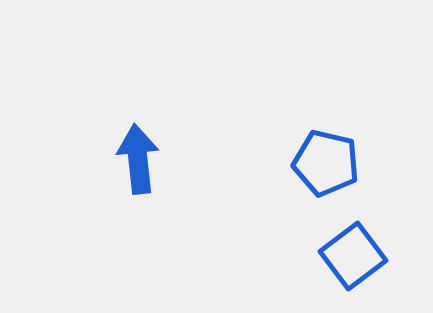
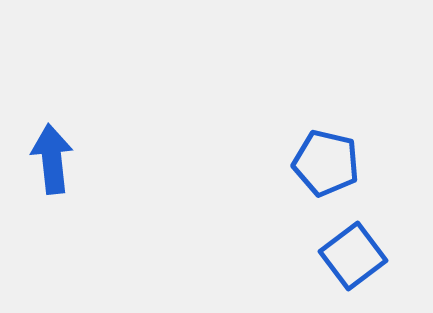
blue arrow: moved 86 px left
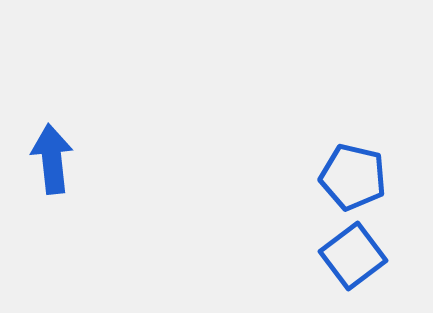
blue pentagon: moved 27 px right, 14 px down
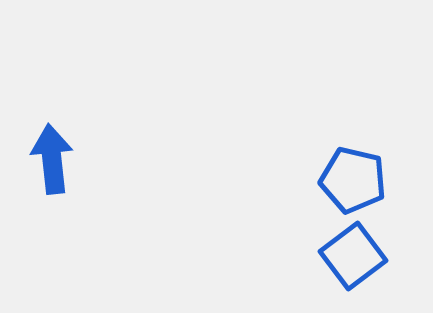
blue pentagon: moved 3 px down
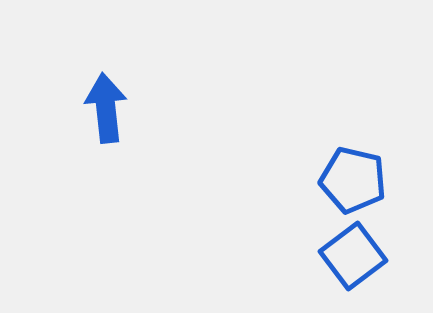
blue arrow: moved 54 px right, 51 px up
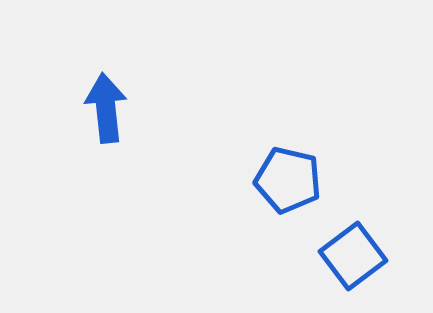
blue pentagon: moved 65 px left
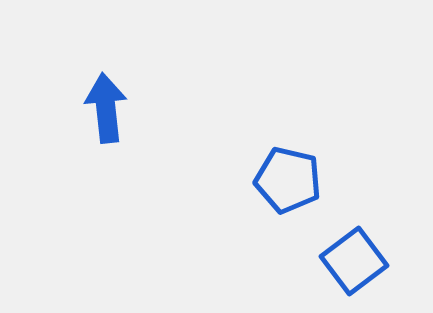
blue square: moved 1 px right, 5 px down
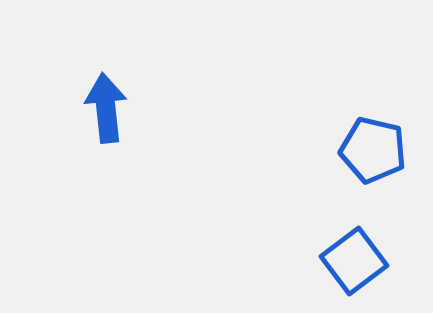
blue pentagon: moved 85 px right, 30 px up
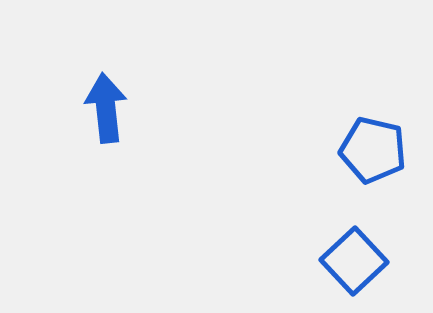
blue square: rotated 6 degrees counterclockwise
